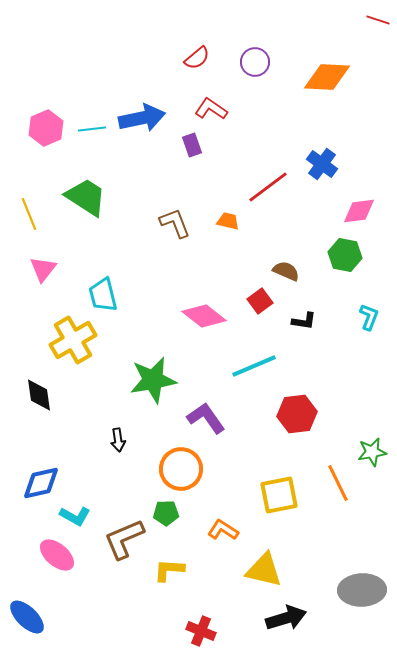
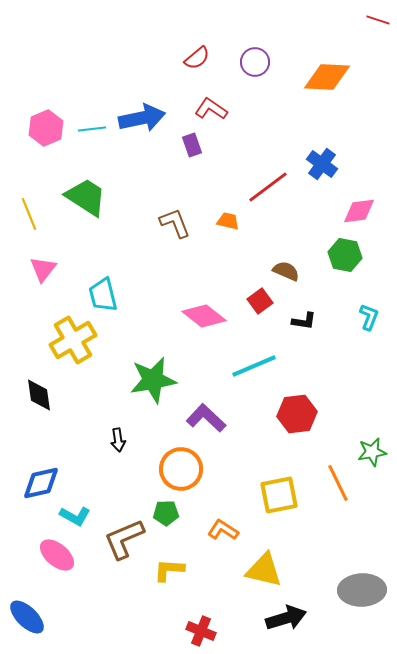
purple L-shape at (206, 418): rotated 12 degrees counterclockwise
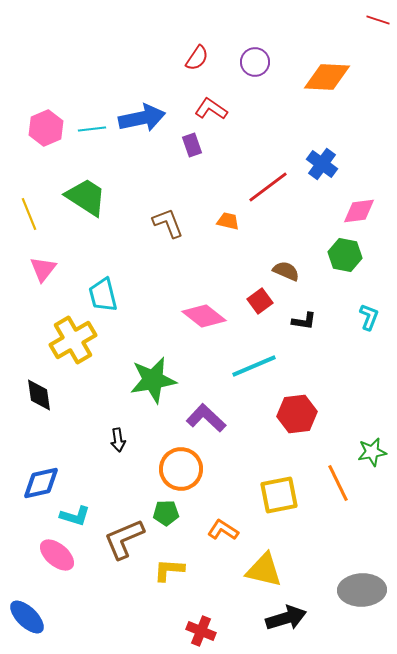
red semicircle at (197, 58): rotated 16 degrees counterclockwise
brown L-shape at (175, 223): moved 7 px left
cyan L-shape at (75, 516): rotated 12 degrees counterclockwise
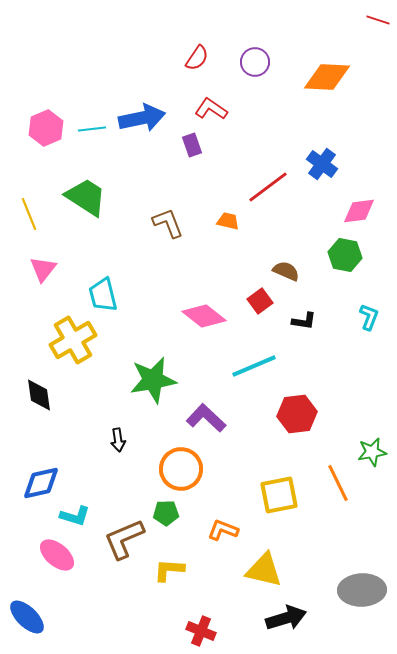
orange L-shape at (223, 530): rotated 12 degrees counterclockwise
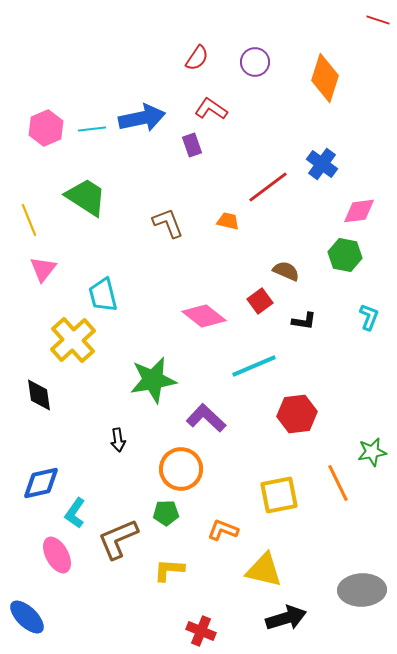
orange diamond at (327, 77): moved 2 px left, 1 px down; rotated 75 degrees counterclockwise
yellow line at (29, 214): moved 6 px down
yellow cross at (73, 340): rotated 12 degrees counterclockwise
cyan L-shape at (75, 516): moved 3 px up; rotated 108 degrees clockwise
brown L-shape at (124, 539): moved 6 px left
pink ellipse at (57, 555): rotated 21 degrees clockwise
